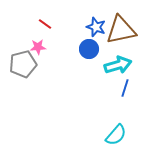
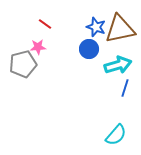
brown triangle: moved 1 px left, 1 px up
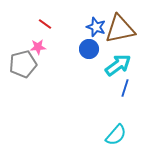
cyan arrow: rotated 20 degrees counterclockwise
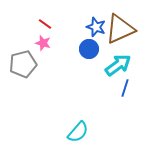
brown triangle: rotated 12 degrees counterclockwise
pink star: moved 5 px right, 4 px up; rotated 21 degrees clockwise
cyan semicircle: moved 38 px left, 3 px up
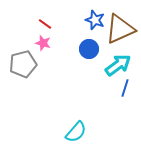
blue star: moved 1 px left, 7 px up
cyan semicircle: moved 2 px left
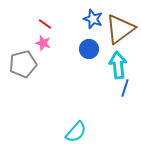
blue star: moved 2 px left, 1 px up
brown triangle: rotated 12 degrees counterclockwise
cyan arrow: rotated 60 degrees counterclockwise
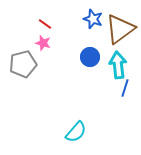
blue circle: moved 1 px right, 8 px down
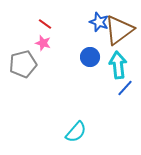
blue star: moved 6 px right, 3 px down
brown triangle: moved 1 px left, 1 px down
blue line: rotated 24 degrees clockwise
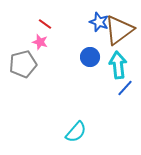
pink star: moved 3 px left, 1 px up
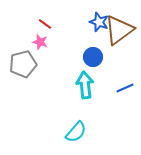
blue circle: moved 3 px right
cyan arrow: moved 33 px left, 20 px down
blue line: rotated 24 degrees clockwise
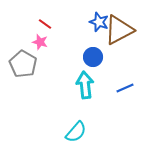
brown triangle: rotated 8 degrees clockwise
gray pentagon: rotated 28 degrees counterclockwise
